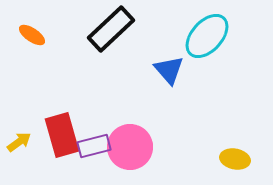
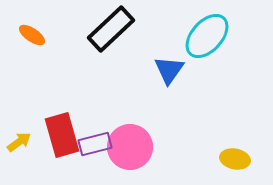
blue triangle: rotated 16 degrees clockwise
purple rectangle: moved 1 px right, 2 px up
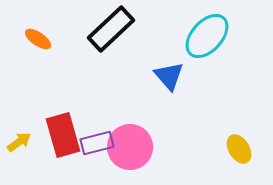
orange ellipse: moved 6 px right, 4 px down
blue triangle: moved 6 px down; rotated 16 degrees counterclockwise
red rectangle: moved 1 px right
purple rectangle: moved 2 px right, 1 px up
yellow ellipse: moved 4 px right, 10 px up; rotated 48 degrees clockwise
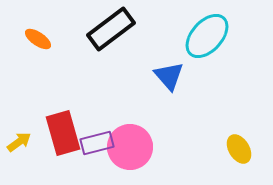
black rectangle: rotated 6 degrees clockwise
red rectangle: moved 2 px up
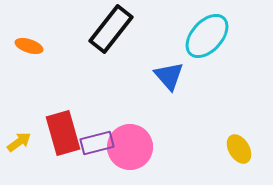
black rectangle: rotated 15 degrees counterclockwise
orange ellipse: moved 9 px left, 7 px down; rotated 16 degrees counterclockwise
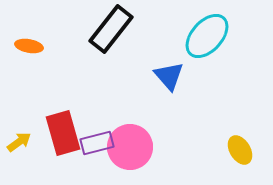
orange ellipse: rotated 8 degrees counterclockwise
yellow ellipse: moved 1 px right, 1 px down
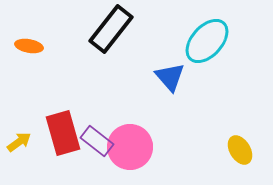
cyan ellipse: moved 5 px down
blue triangle: moved 1 px right, 1 px down
purple rectangle: moved 2 px up; rotated 52 degrees clockwise
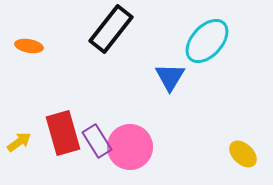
blue triangle: rotated 12 degrees clockwise
purple rectangle: rotated 20 degrees clockwise
yellow ellipse: moved 3 px right, 4 px down; rotated 16 degrees counterclockwise
